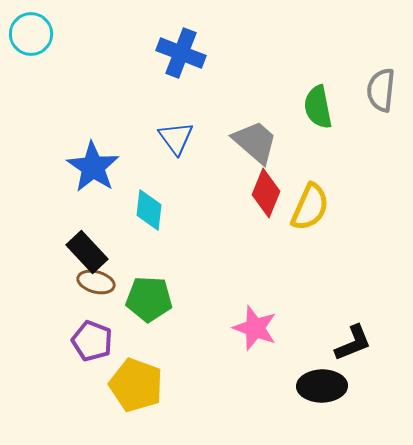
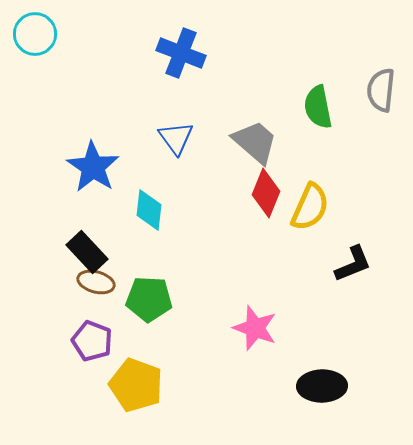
cyan circle: moved 4 px right
black L-shape: moved 79 px up
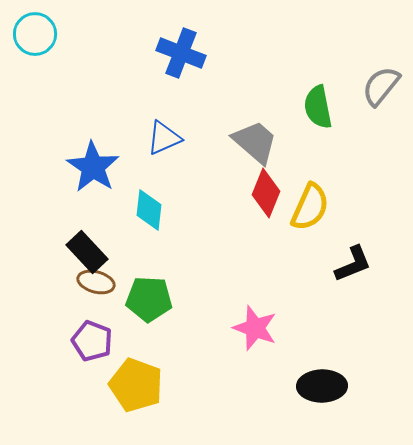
gray semicircle: moved 4 px up; rotated 33 degrees clockwise
blue triangle: moved 12 px left; rotated 42 degrees clockwise
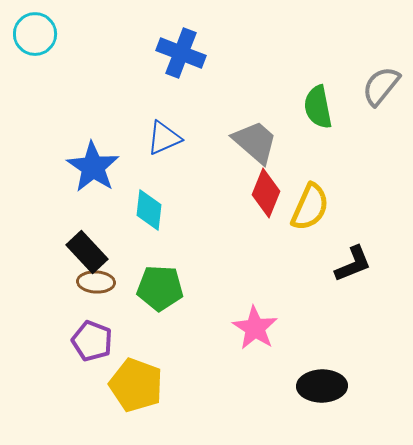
brown ellipse: rotated 12 degrees counterclockwise
green pentagon: moved 11 px right, 11 px up
pink star: rotated 12 degrees clockwise
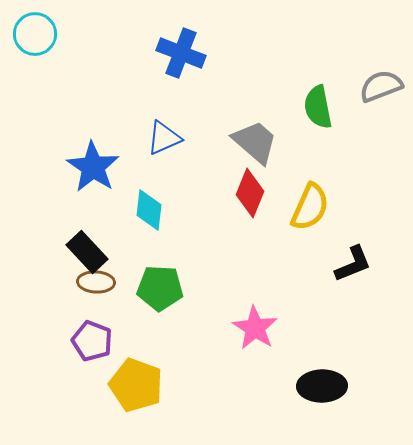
gray semicircle: rotated 30 degrees clockwise
red diamond: moved 16 px left
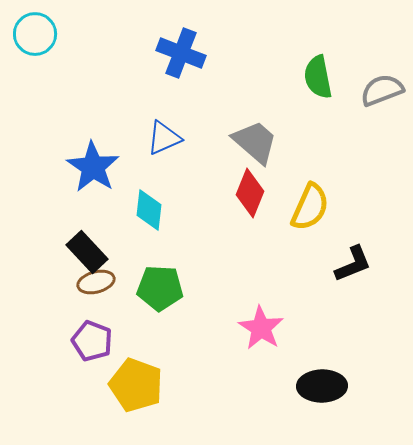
gray semicircle: moved 1 px right, 4 px down
green semicircle: moved 30 px up
brown ellipse: rotated 18 degrees counterclockwise
pink star: moved 6 px right
